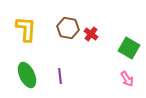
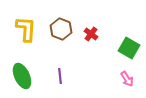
brown hexagon: moved 7 px left, 1 px down; rotated 10 degrees clockwise
green ellipse: moved 5 px left, 1 px down
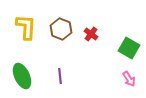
yellow L-shape: moved 2 px up
pink arrow: moved 2 px right
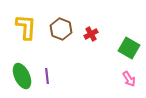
red cross: rotated 24 degrees clockwise
purple line: moved 13 px left
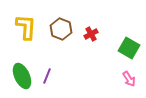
purple line: rotated 28 degrees clockwise
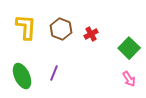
green square: rotated 15 degrees clockwise
purple line: moved 7 px right, 3 px up
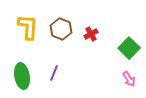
yellow L-shape: moved 2 px right
green ellipse: rotated 15 degrees clockwise
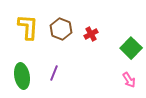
green square: moved 2 px right
pink arrow: moved 1 px down
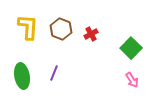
pink arrow: moved 3 px right
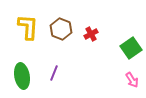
green square: rotated 10 degrees clockwise
